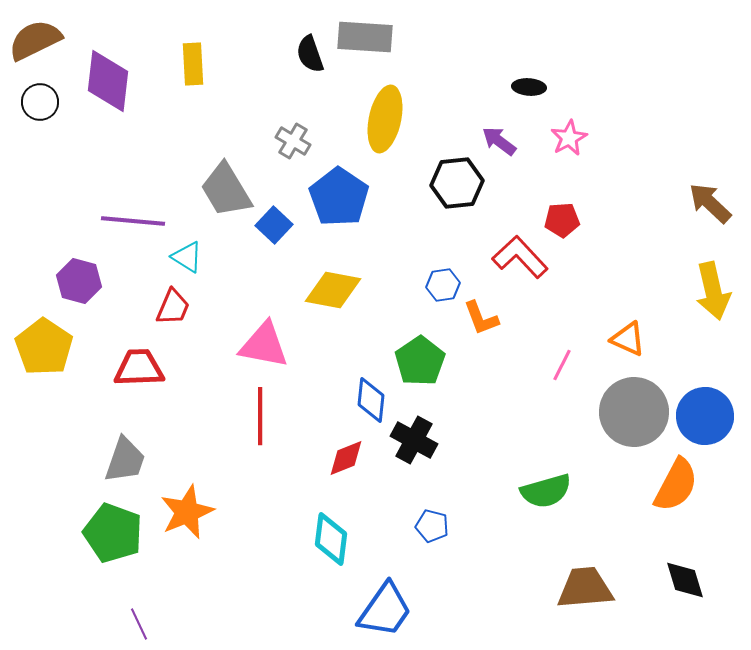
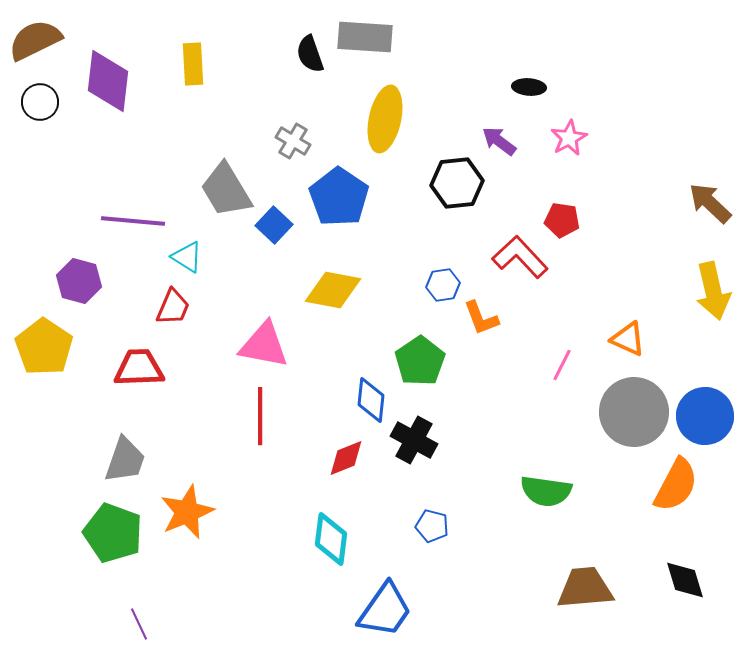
red pentagon at (562, 220): rotated 12 degrees clockwise
green semicircle at (546, 491): rotated 24 degrees clockwise
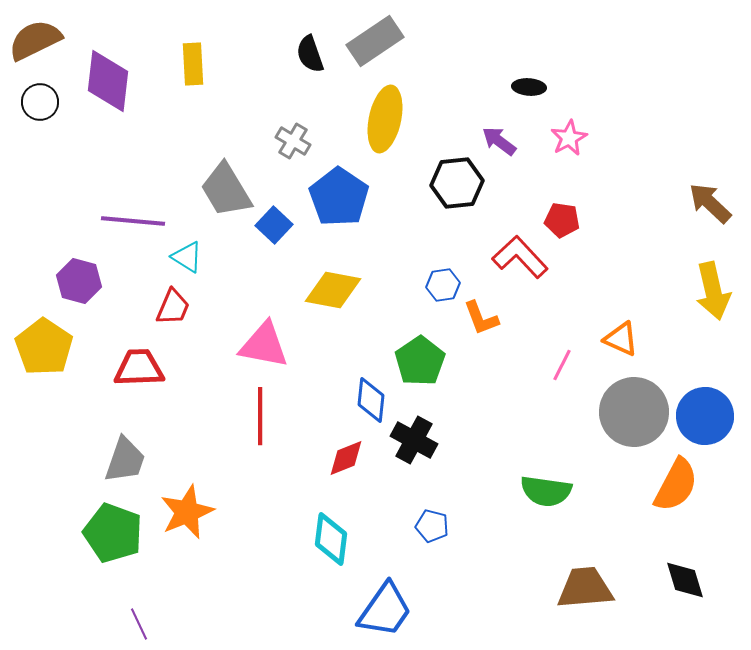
gray rectangle at (365, 37): moved 10 px right, 4 px down; rotated 38 degrees counterclockwise
orange triangle at (628, 339): moved 7 px left
